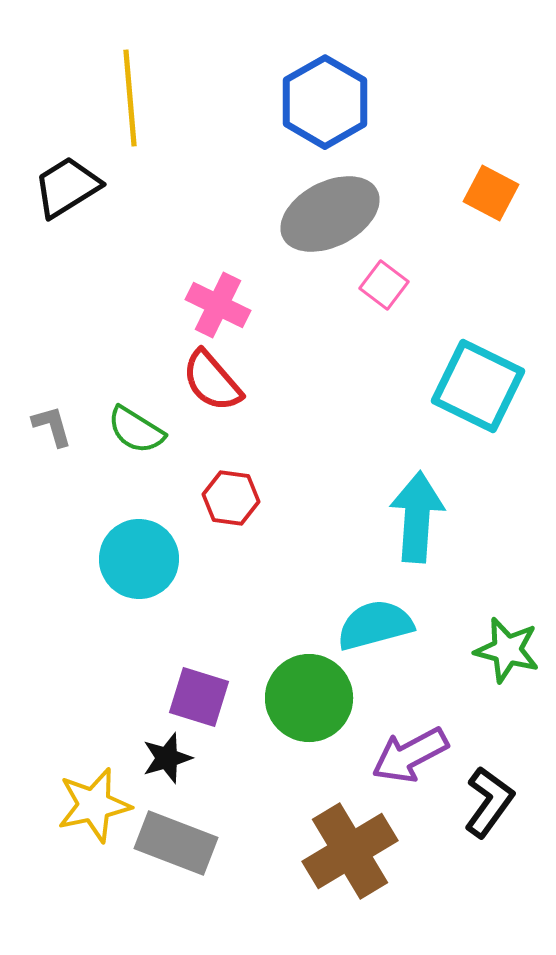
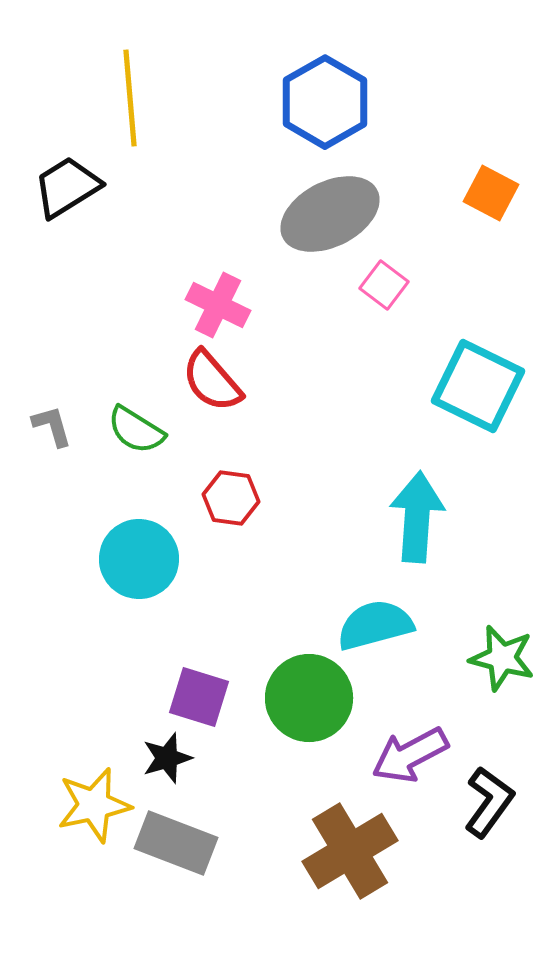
green star: moved 5 px left, 8 px down
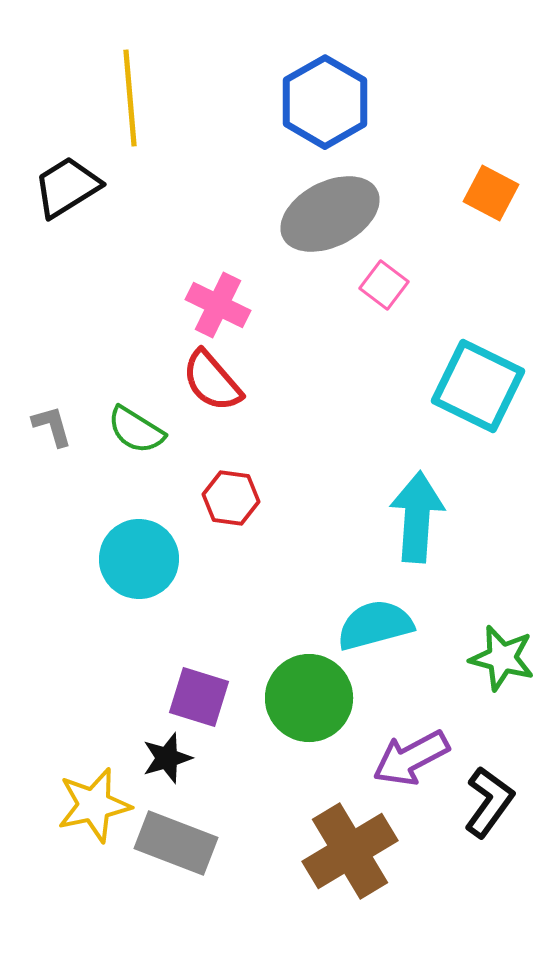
purple arrow: moved 1 px right, 3 px down
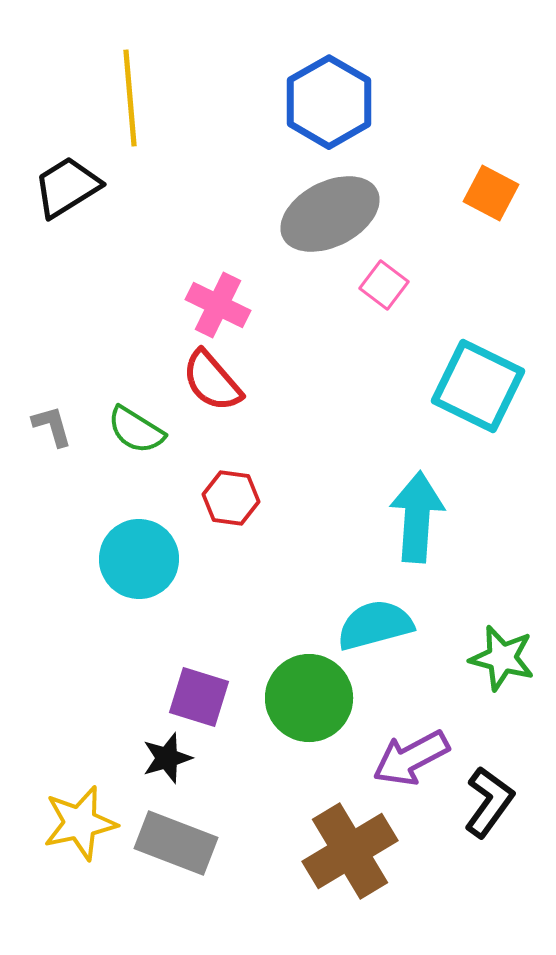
blue hexagon: moved 4 px right
yellow star: moved 14 px left, 18 px down
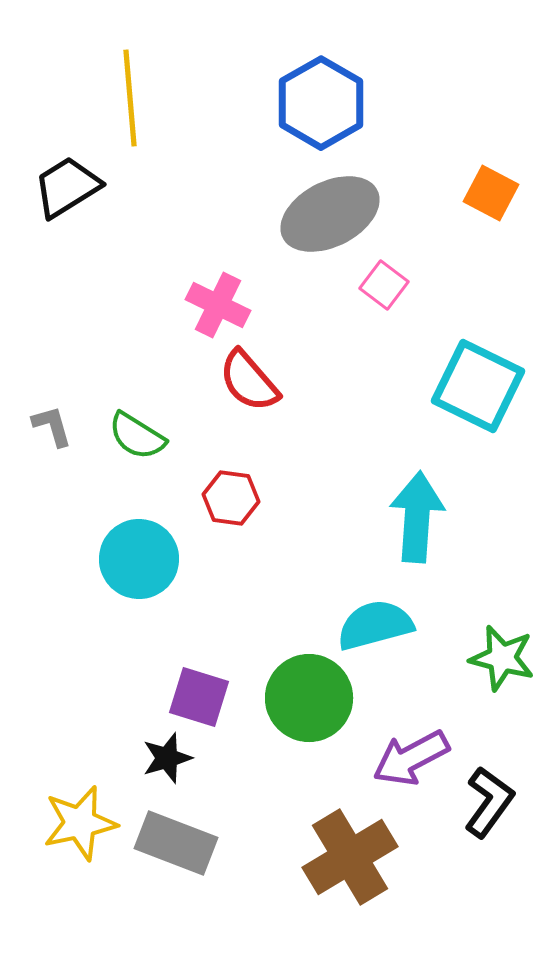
blue hexagon: moved 8 px left, 1 px down
red semicircle: moved 37 px right
green semicircle: moved 1 px right, 6 px down
brown cross: moved 6 px down
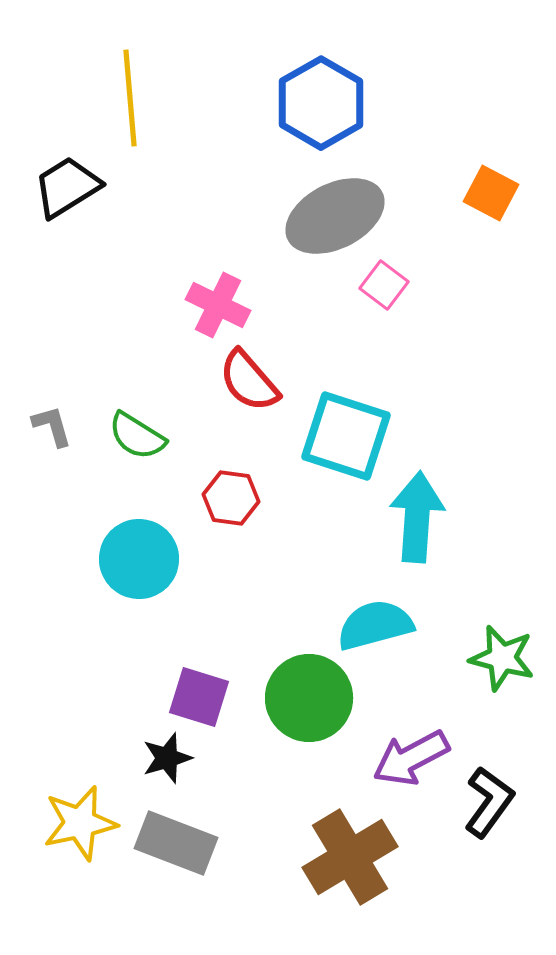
gray ellipse: moved 5 px right, 2 px down
cyan square: moved 132 px left, 50 px down; rotated 8 degrees counterclockwise
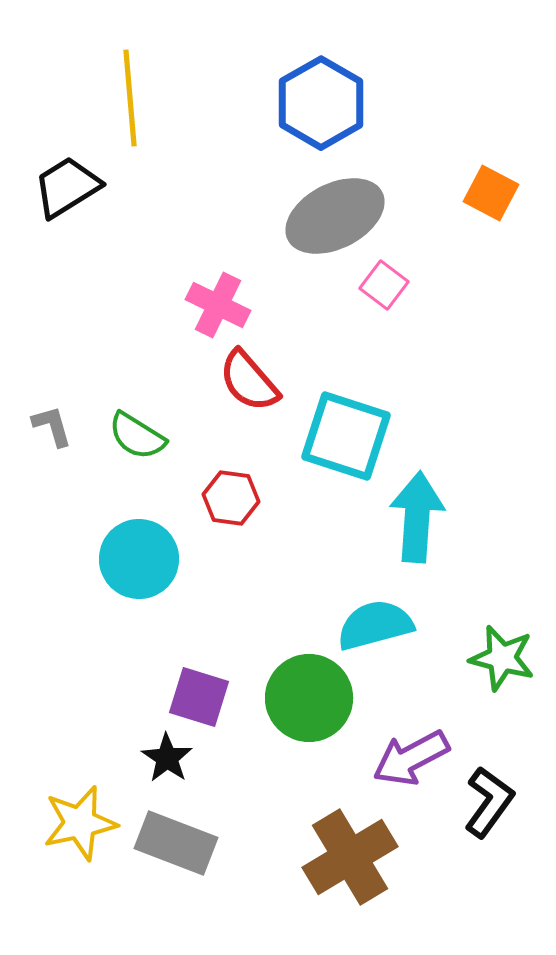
black star: rotated 21 degrees counterclockwise
